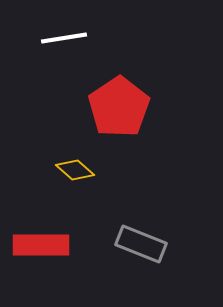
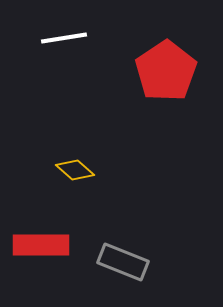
red pentagon: moved 47 px right, 36 px up
gray rectangle: moved 18 px left, 18 px down
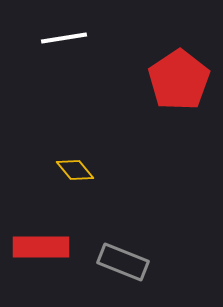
red pentagon: moved 13 px right, 9 px down
yellow diamond: rotated 9 degrees clockwise
red rectangle: moved 2 px down
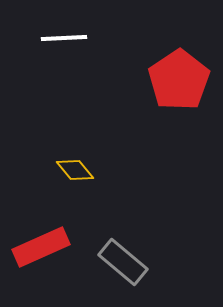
white line: rotated 6 degrees clockwise
red rectangle: rotated 24 degrees counterclockwise
gray rectangle: rotated 18 degrees clockwise
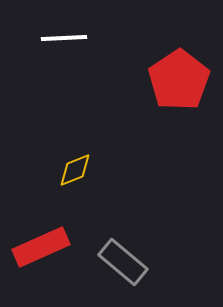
yellow diamond: rotated 72 degrees counterclockwise
